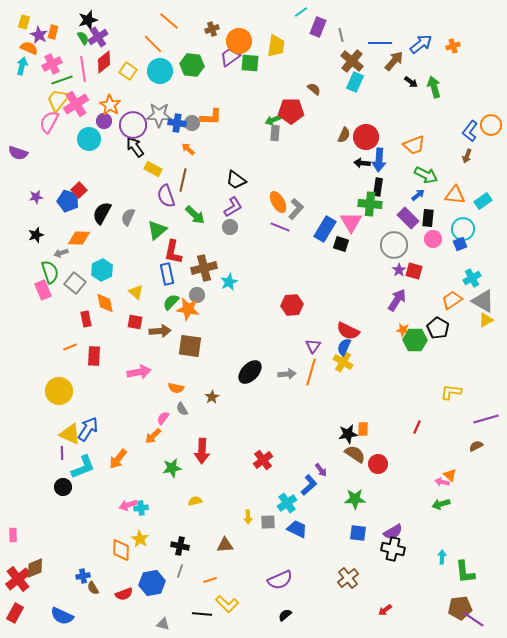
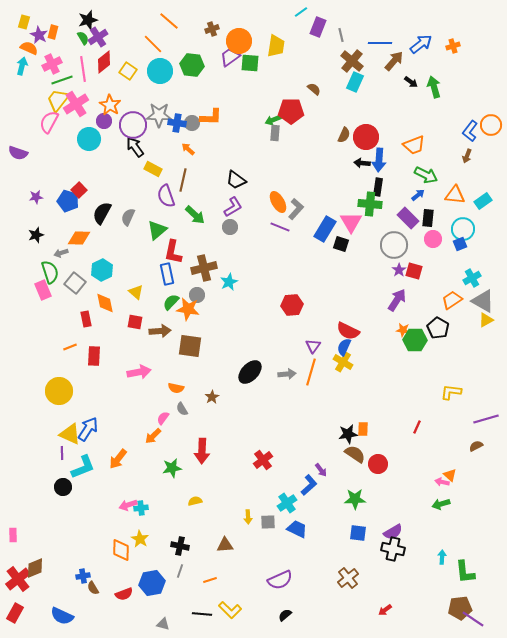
yellow L-shape at (227, 604): moved 3 px right, 6 px down
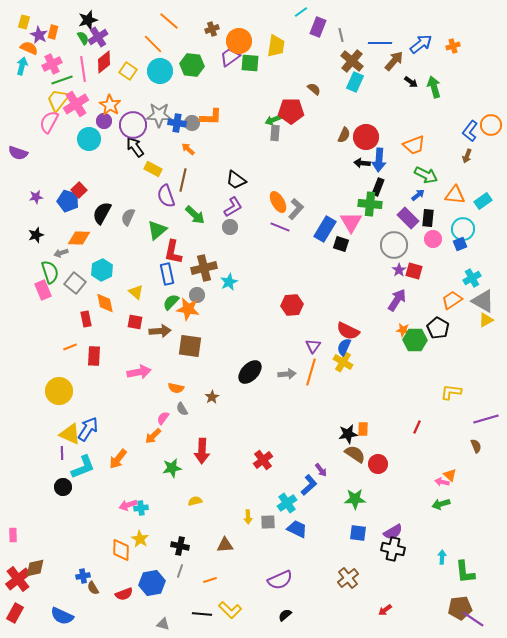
black rectangle at (378, 187): rotated 12 degrees clockwise
brown semicircle at (476, 446): rotated 96 degrees clockwise
brown diamond at (35, 568): rotated 10 degrees clockwise
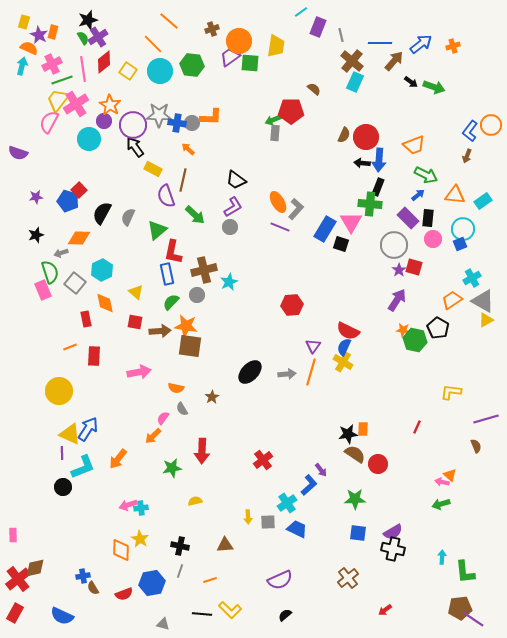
green arrow at (434, 87): rotated 125 degrees clockwise
brown cross at (204, 268): moved 2 px down
red square at (414, 271): moved 4 px up
orange star at (188, 309): moved 2 px left, 17 px down
green hexagon at (415, 340): rotated 10 degrees clockwise
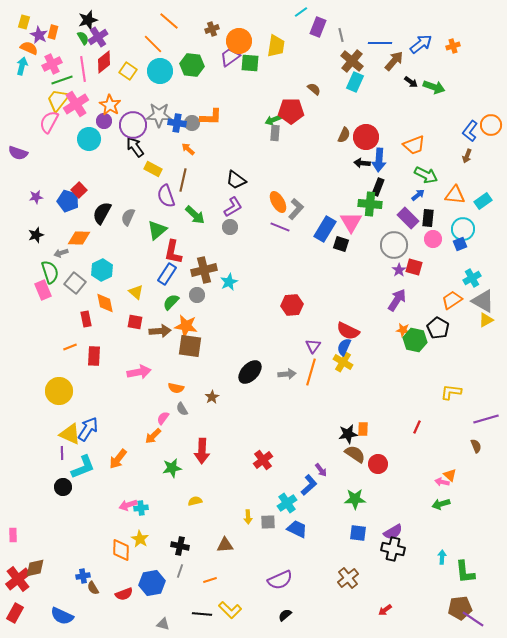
blue rectangle at (167, 274): rotated 45 degrees clockwise
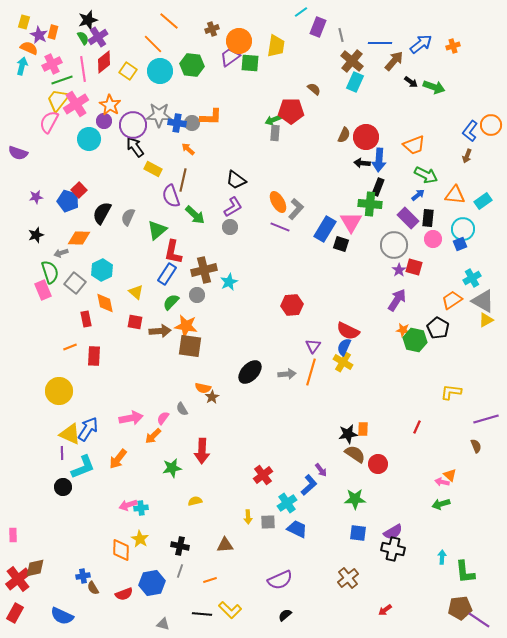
purple semicircle at (166, 196): moved 5 px right
pink arrow at (139, 372): moved 8 px left, 46 px down
orange semicircle at (176, 388): moved 27 px right
red cross at (263, 460): moved 15 px down
purple line at (473, 619): moved 6 px right, 1 px down
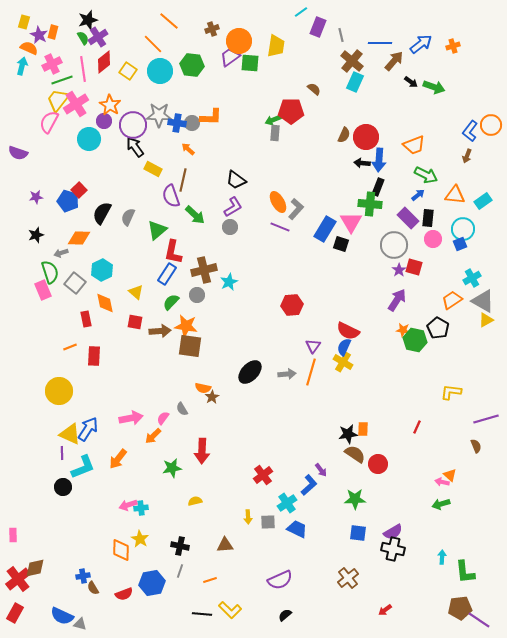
gray triangle at (163, 624): moved 83 px left
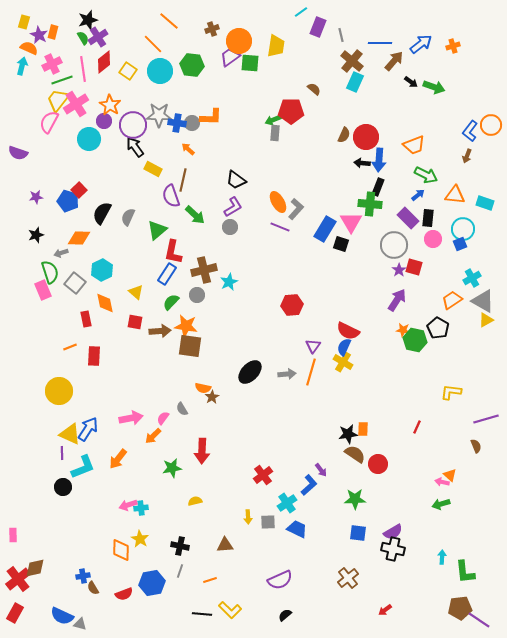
cyan rectangle at (483, 201): moved 2 px right, 2 px down; rotated 54 degrees clockwise
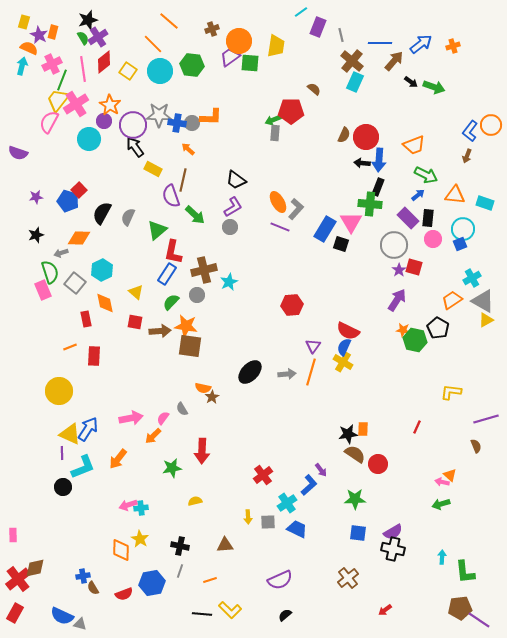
green line at (62, 80): rotated 50 degrees counterclockwise
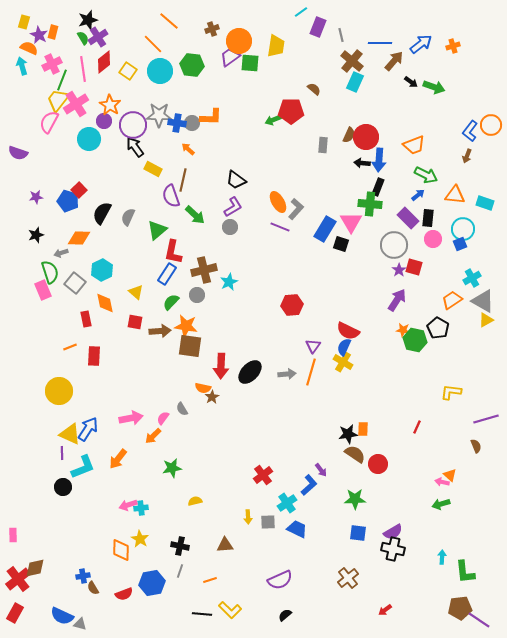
cyan arrow at (22, 66): rotated 30 degrees counterclockwise
gray rectangle at (275, 133): moved 48 px right, 12 px down
brown semicircle at (344, 135): moved 5 px right
red arrow at (202, 451): moved 19 px right, 85 px up
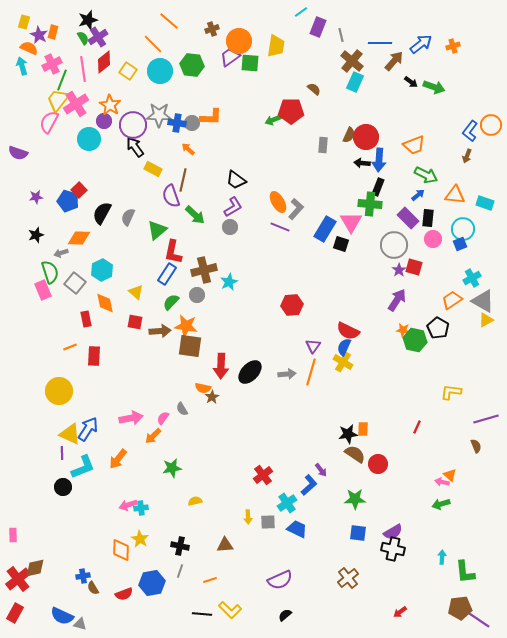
red arrow at (385, 610): moved 15 px right, 2 px down
